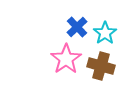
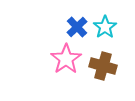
cyan star: moved 6 px up
brown cross: moved 2 px right
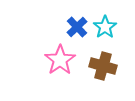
pink star: moved 6 px left, 1 px down
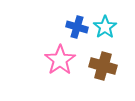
blue cross: rotated 30 degrees counterclockwise
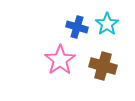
cyan star: moved 2 px right, 3 px up
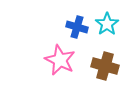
pink star: rotated 12 degrees counterclockwise
brown cross: moved 2 px right
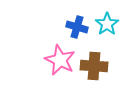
brown cross: moved 11 px left; rotated 12 degrees counterclockwise
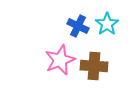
blue cross: moved 1 px right, 1 px up; rotated 10 degrees clockwise
pink star: rotated 24 degrees clockwise
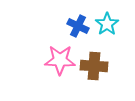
pink star: rotated 24 degrees clockwise
